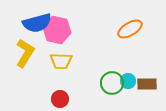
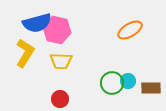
orange ellipse: moved 1 px down
brown rectangle: moved 4 px right, 4 px down
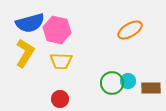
blue semicircle: moved 7 px left
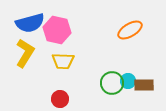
yellow trapezoid: moved 2 px right
brown rectangle: moved 7 px left, 3 px up
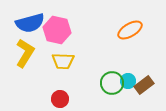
brown rectangle: rotated 36 degrees counterclockwise
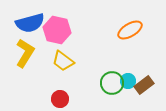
yellow trapezoid: rotated 35 degrees clockwise
